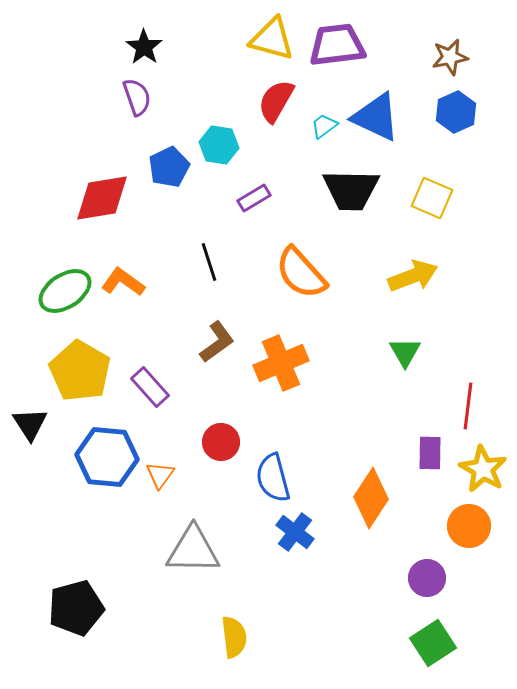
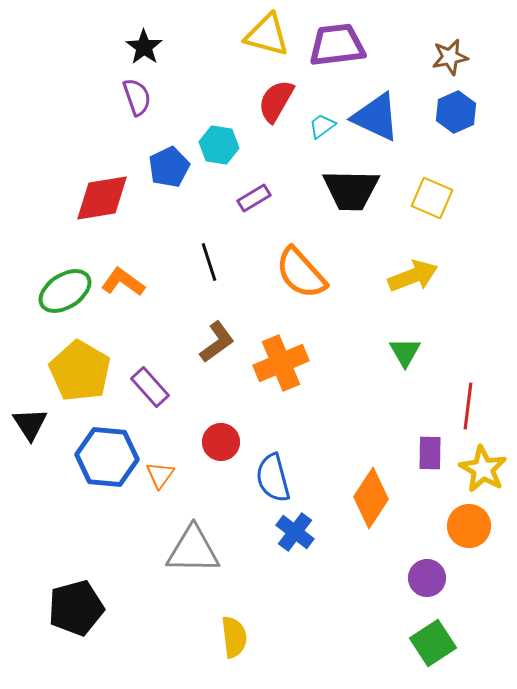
yellow triangle at (272, 39): moved 5 px left, 4 px up
cyan trapezoid at (324, 126): moved 2 px left
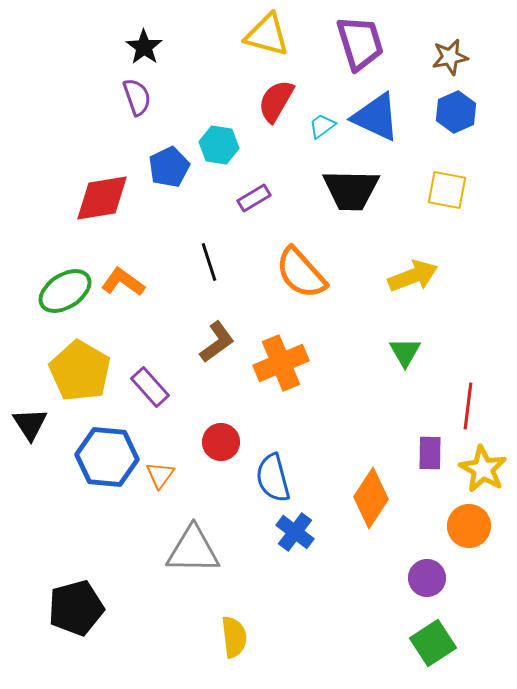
purple trapezoid at (337, 45): moved 23 px right, 2 px up; rotated 80 degrees clockwise
yellow square at (432, 198): moved 15 px right, 8 px up; rotated 12 degrees counterclockwise
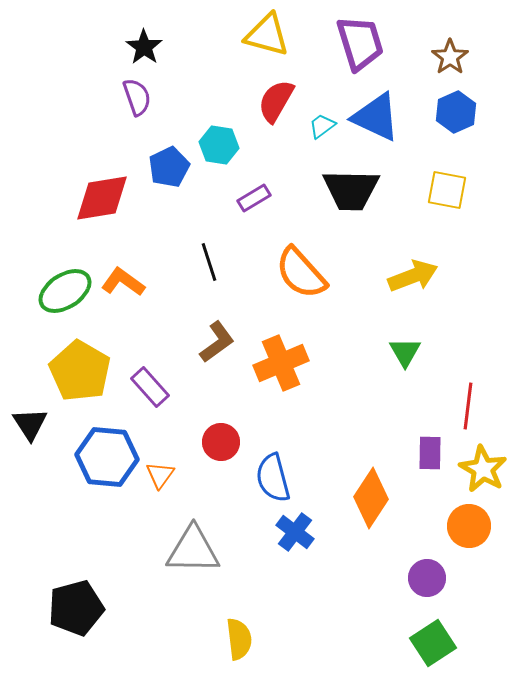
brown star at (450, 57): rotated 24 degrees counterclockwise
yellow semicircle at (234, 637): moved 5 px right, 2 px down
